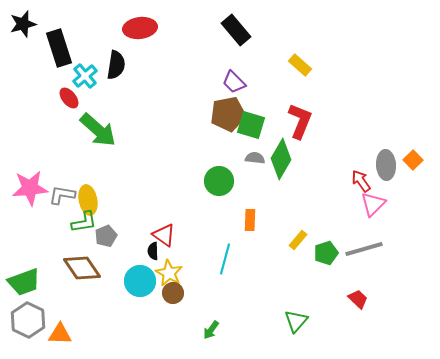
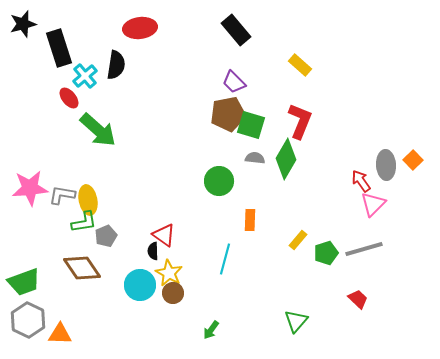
green diamond at (281, 159): moved 5 px right
cyan circle at (140, 281): moved 4 px down
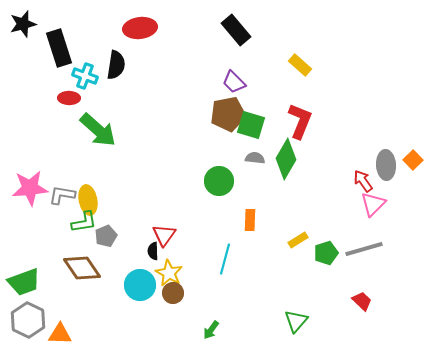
cyan cross at (85, 76): rotated 30 degrees counterclockwise
red ellipse at (69, 98): rotated 50 degrees counterclockwise
red arrow at (361, 181): moved 2 px right
red triangle at (164, 235): rotated 30 degrees clockwise
yellow rectangle at (298, 240): rotated 18 degrees clockwise
red trapezoid at (358, 299): moved 4 px right, 2 px down
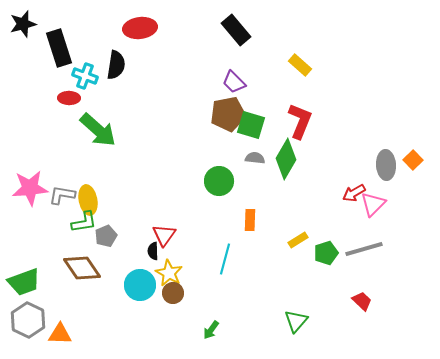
red arrow at (363, 181): moved 9 px left, 12 px down; rotated 85 degrees counterclockwise
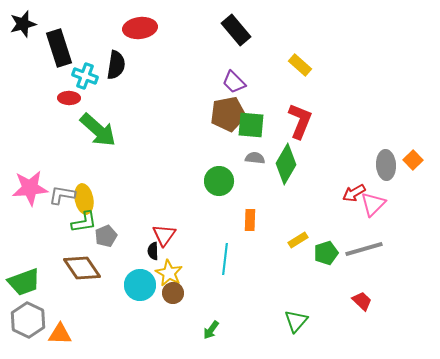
green square at (251, 125): rotated 12 degrees counterclockwise
green diamond at (286, 159): moved 5 px down
yellow ellipse at (88, 200): moved 4 px left, 1 px up
cyan line at (225, 259): rotated 8 degrees counterclockwise
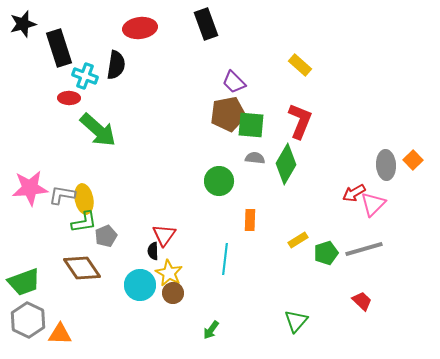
black rectangle at (236, 30): moved 30 px left, 6 px up; rotated 20 degrees clockwise
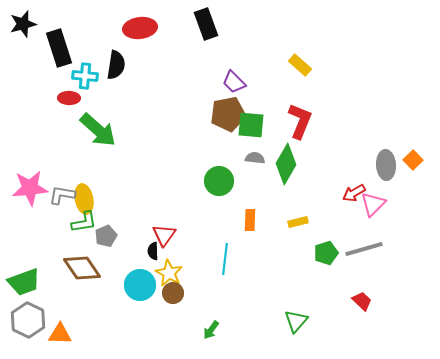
cyan cross at (85, 76): rotated 15 degrees counterclockwise
yellow rectangle at (298, 240): moved 18 px up; rotated 18 degrees clockwise
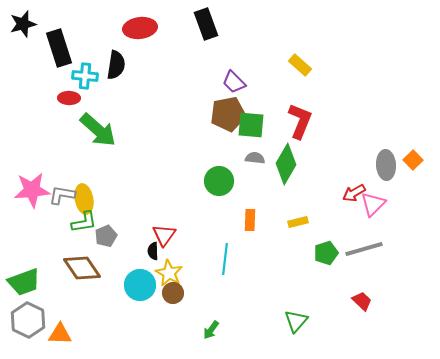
pink star at (30, 188): moved 2 px right, 2 px down
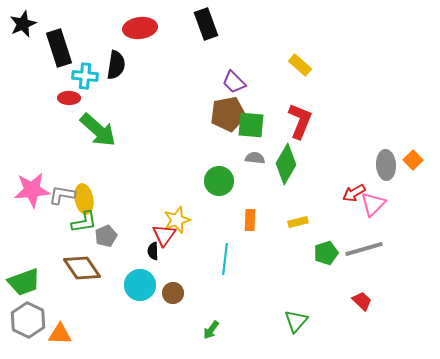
black star at (23, 24): rotated 8 degrees counterclockwise
yellow star at (169, 273): moved 8 px right, 53 px up; rotated 24 degrees clockwise
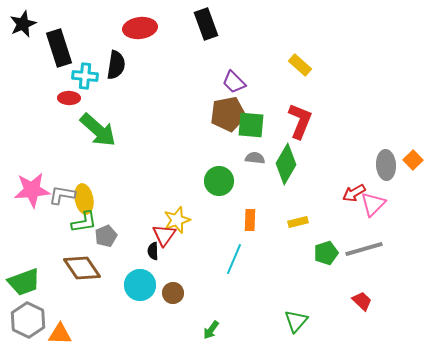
cyan line at (225, 259): moved 9 px right; rotated 16 degrees clockwise
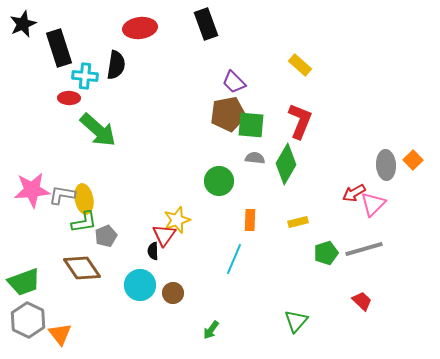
orange triangle at (60, 334): rotated 50 degrees clockwise
